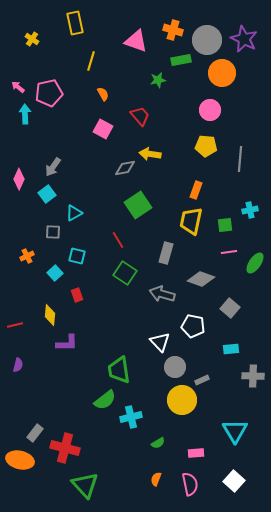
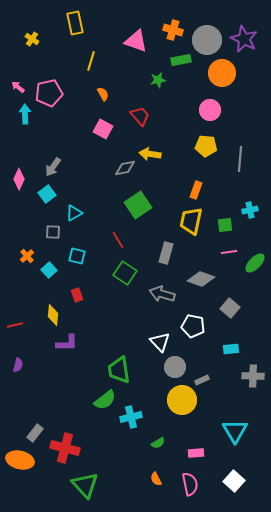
orange cross at (27, 256): rotated 16 degrees counterclockwise
green ellipse at (255, 263): rotated 10 degrees clockwise
cyan square at (55, 273): moved 6 px left, 3 px up
yellow diamond at (50, 315): moved 3 px right
orange semicircle at (156, 479): rotated 48 degrees counterclockwise
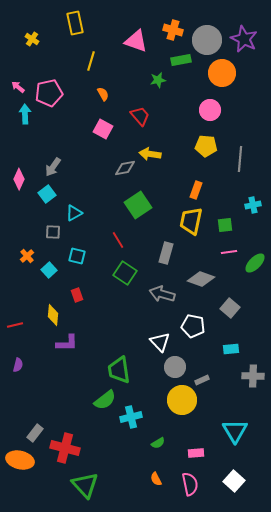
cyan cross at (250, 210): moved 3 px right, 5 px up
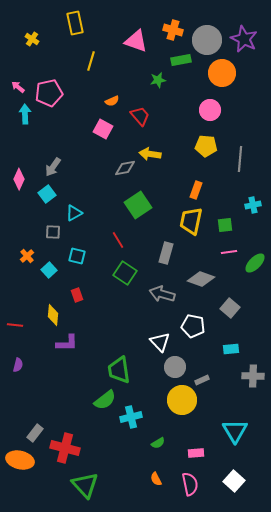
orange semicircle at (103, 94): moved 9 px right, 7 px down; rotated 96 degrees clockwise
red line at (15, 325): rotated 21 degrees clockwise
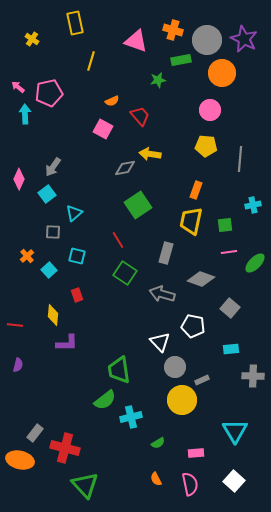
cyan triangle at (74, 213): rotated 12 degrees counterclockwise
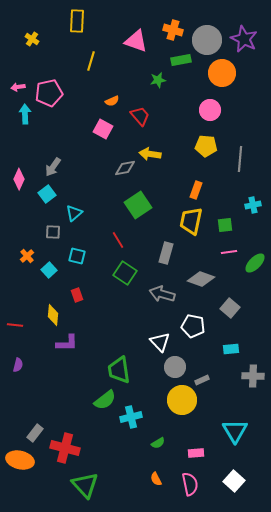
yellow rectangle at (75, 23): moved 2 px right, 2 px up; rotated 15 degrees clockwise
pink arrow at (18, 87): rotated 48 degrees counterclockwise
